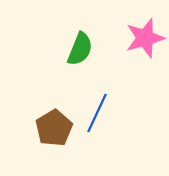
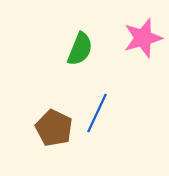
pink star: moved 2 px left
brown pentagon: rotated 15 degrees counterclockwise
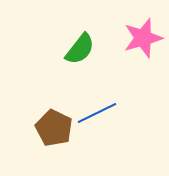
green semicircle: rotated 16 degrees clockwise
blue line: rotated 39 degrees clockwise
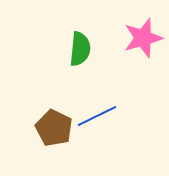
green semicircle: rotated 32 degrees counterclockwise
blue line: moved 3 px down
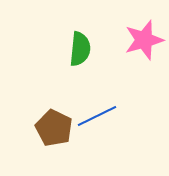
pink star: moved 1 px right, 2 px down
